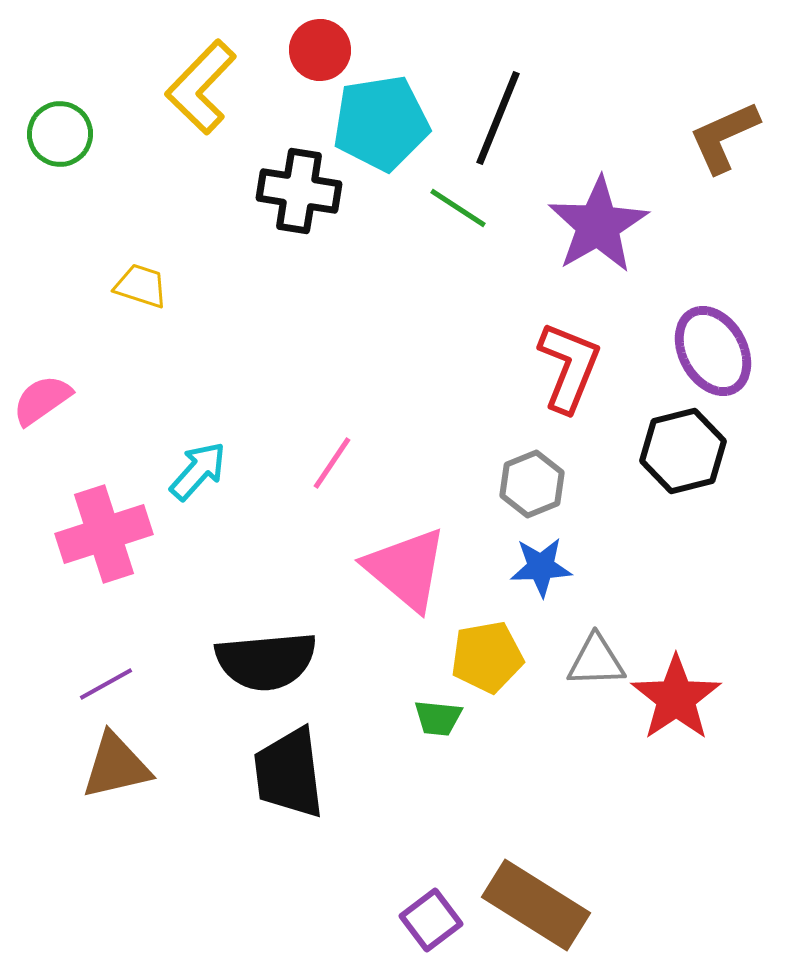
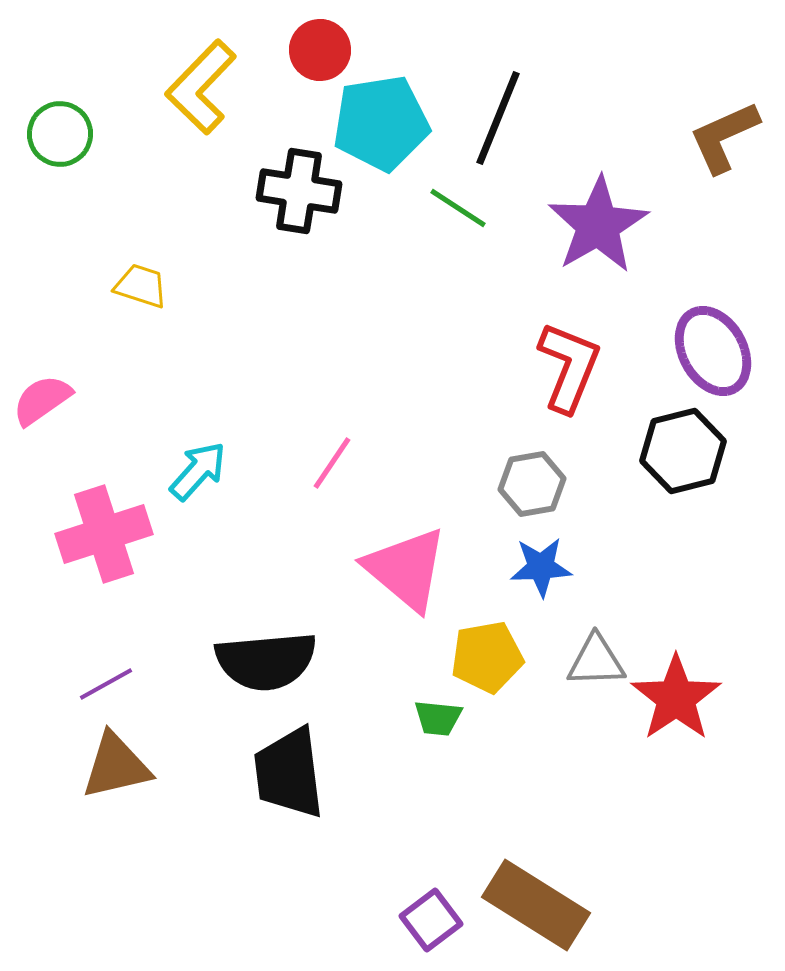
gray hexagon: rotated 12 degrees clockwise
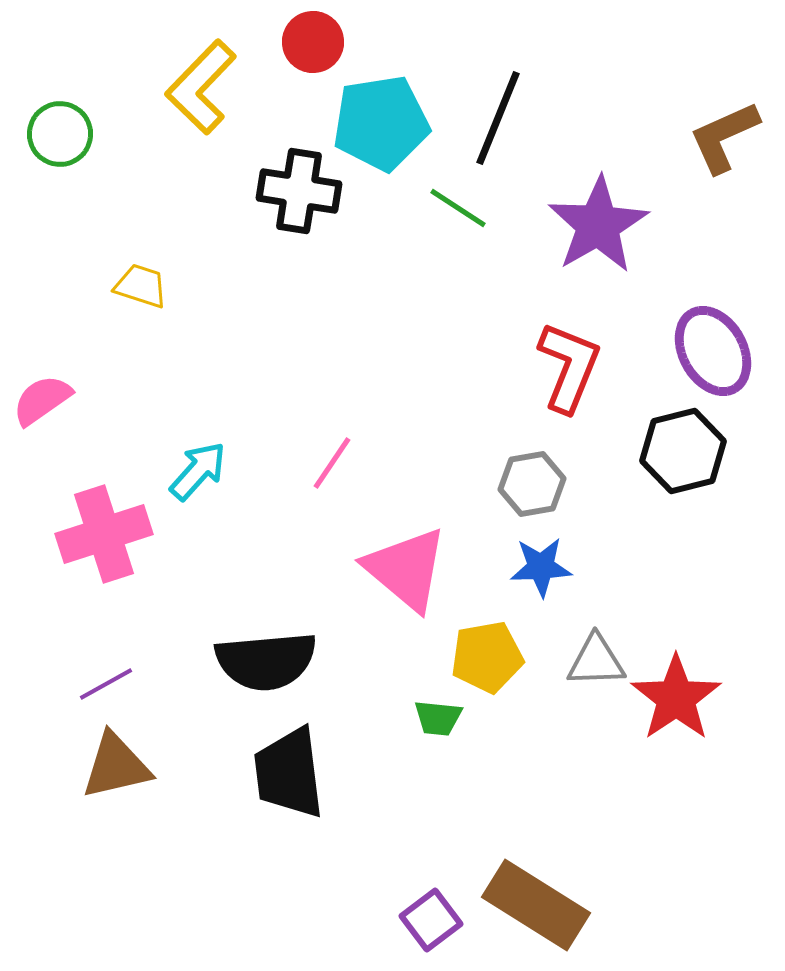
red circle: moved 7 px left, 8 px up
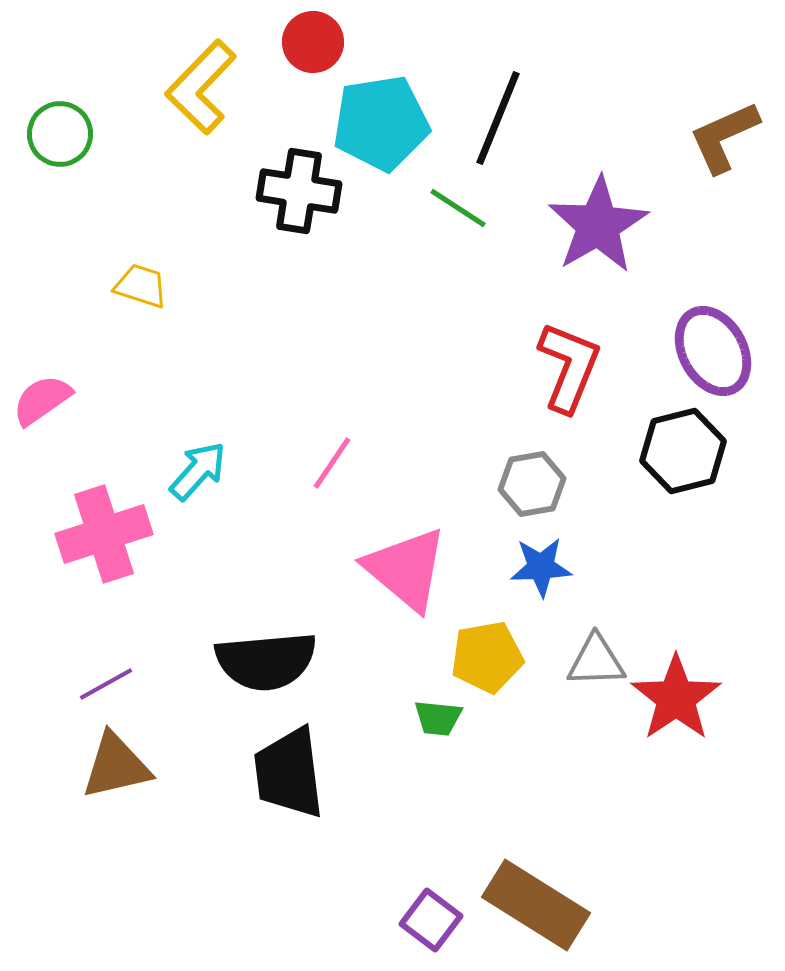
purple square: rotated 16 degrees counterclockwise
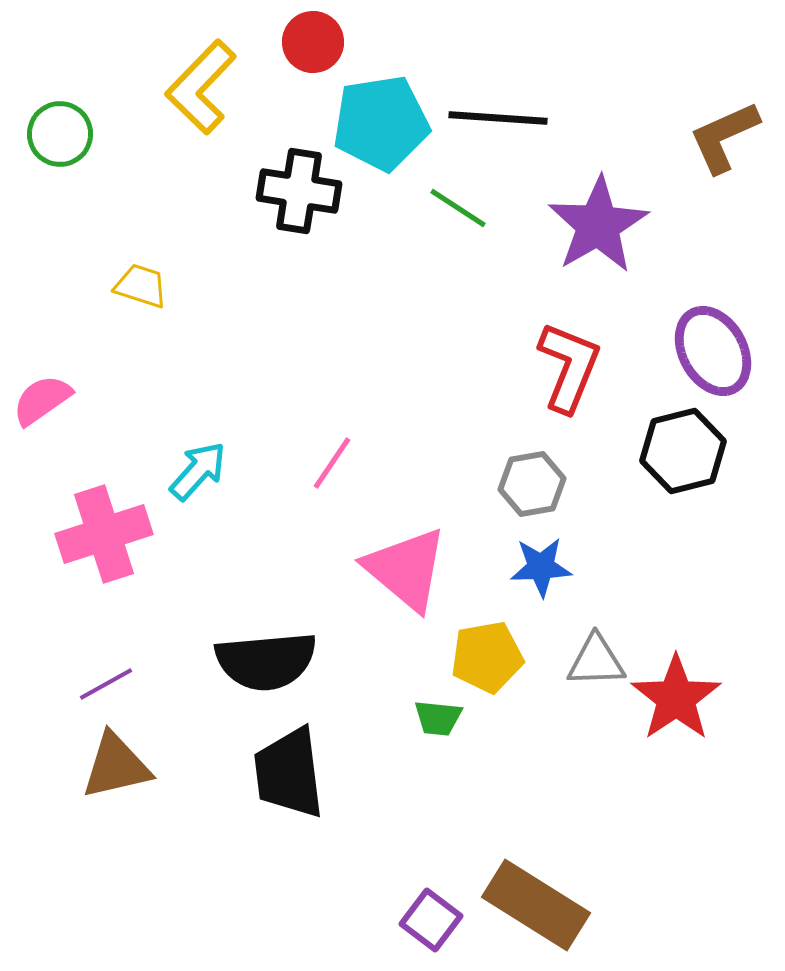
black line: rotated 72 degrees clockwise
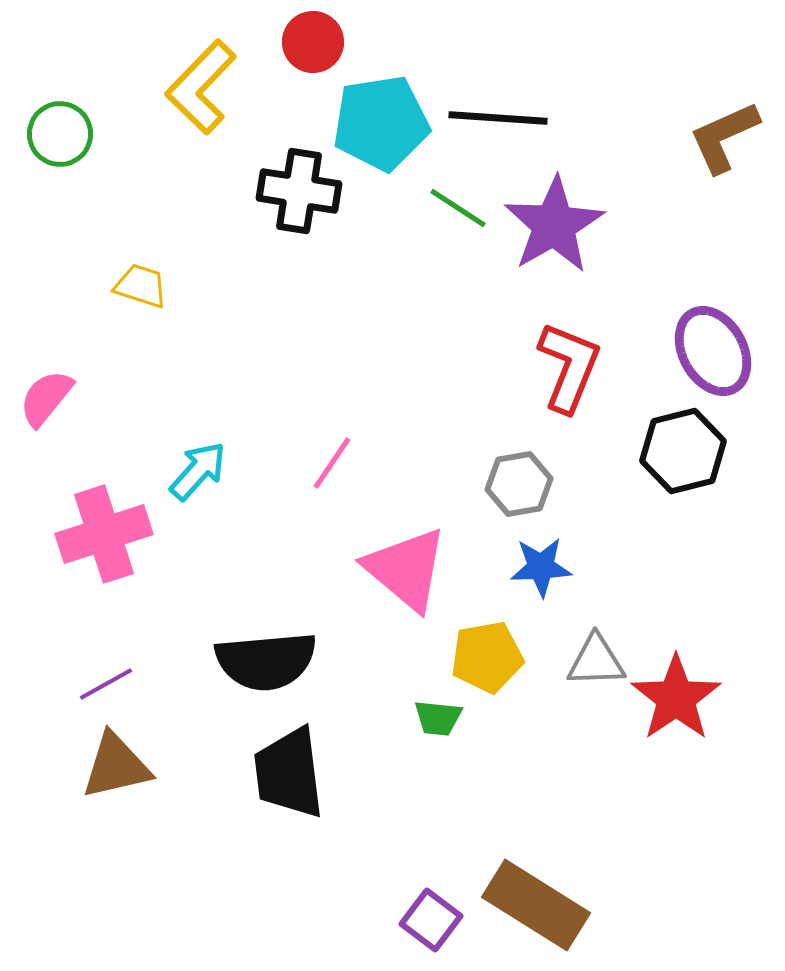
purple star: moved 44 px left
pink semicircle: moved 4 px right, 2 px up; rotated 16 degrees counterclockwise
gray hexagon: moved 13 px left
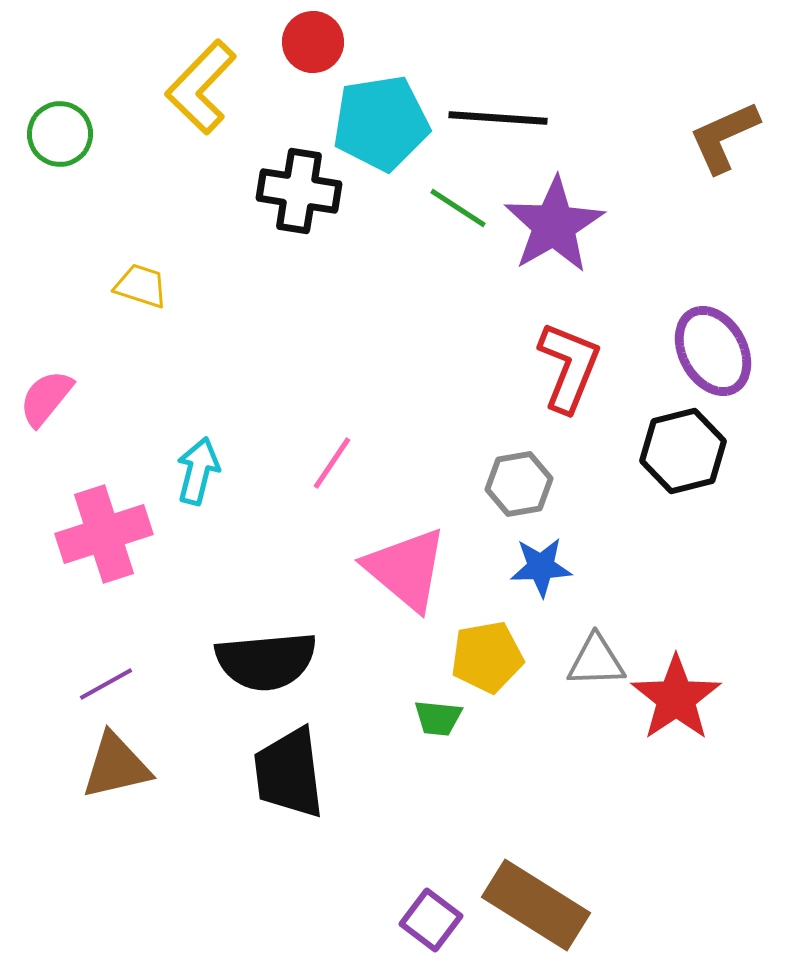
cyan arrow: rotated 28 degrees counterclockwise
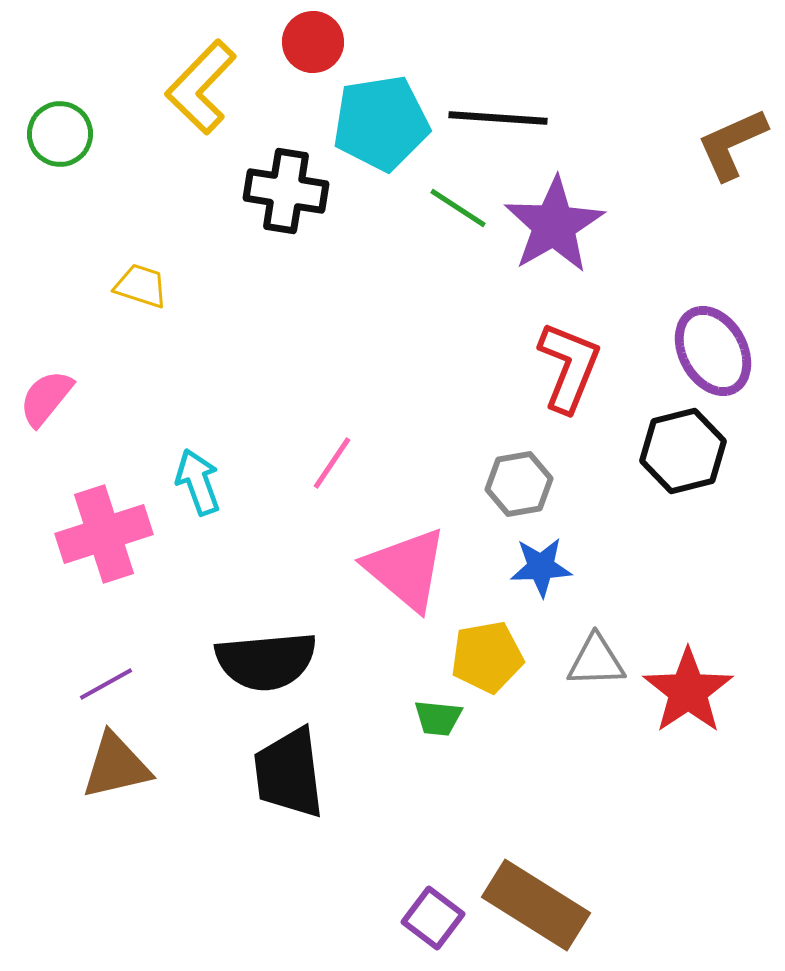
brown L-shape: moved 8 px right, 7 px down
black cross: moved 13 px left
cyan arrow: moved 11 px down; rotated 34 degrees counterclockwise
red star: moved 12 px right, 7 px up
purple square: moved 2 px right, 2 px up
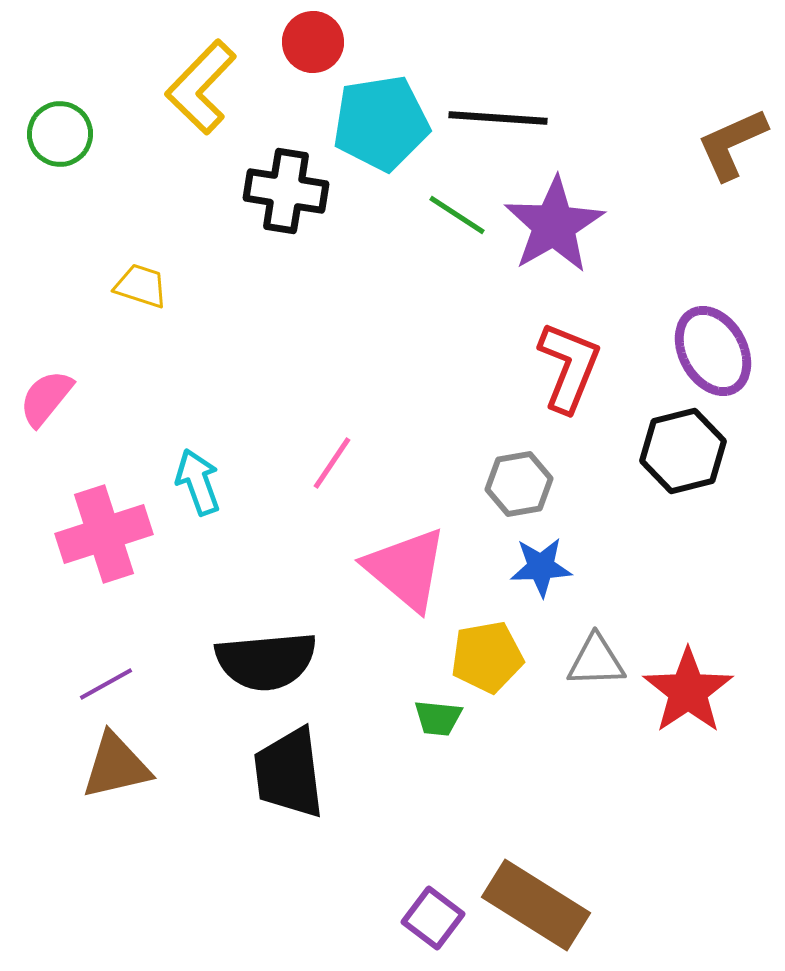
green line: moved 1 px left, 7 px down
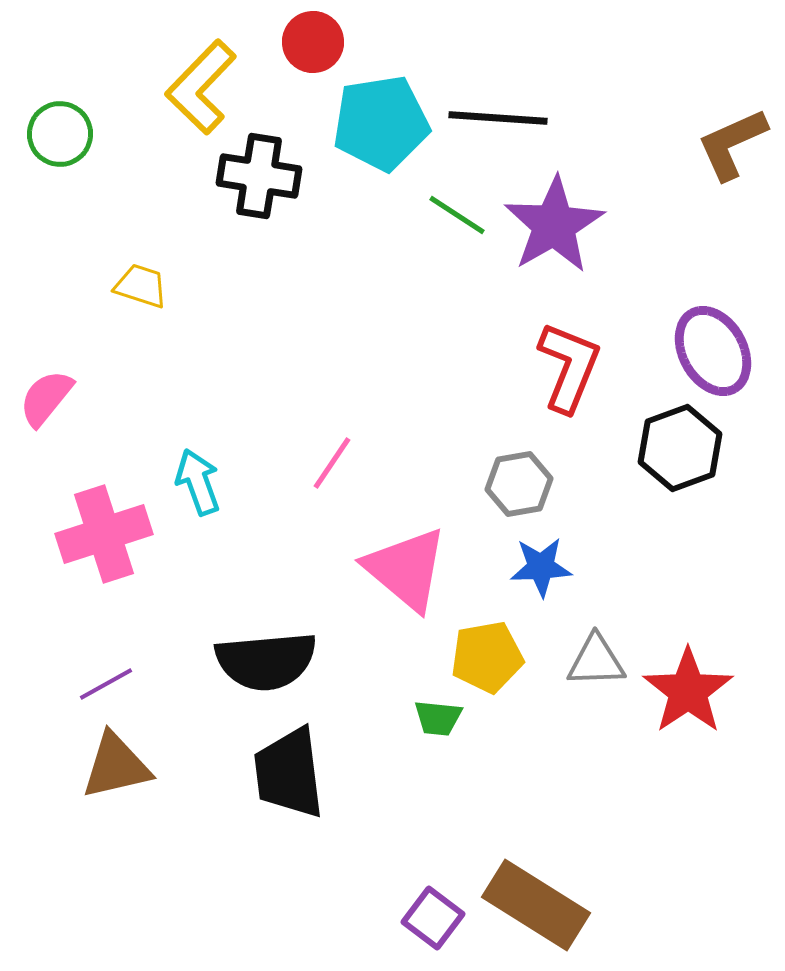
black cross: moved 27 px left, 15 px up
black hexagon: moved 3 px left, 3 px up; rotated 6 degrees counterclockwise
